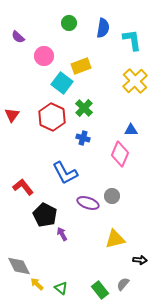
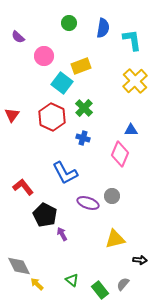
green triangle: moved 11 px right, 8 px up
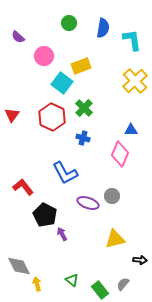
yellow arrow: rotated 32 degrees clockwise
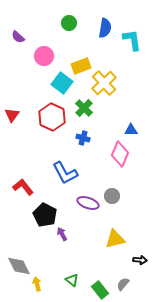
blue semicircle: moved 2 px right
yellow cross: moved 31 px left, 2 px down
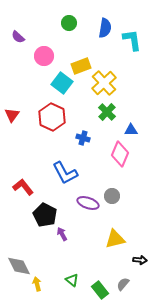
green cross: moved 23 px right, 4 px down
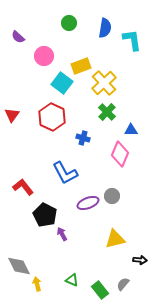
purple ellipse: rotated 40 degrees counterclockwise
green triangle: rotated 16 degrees counterclockwise
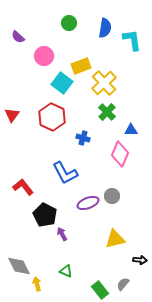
green triangle: moved 6 px left, 9 px up
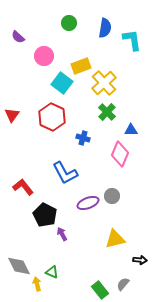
green triangle: moved 14 px left, 1 px down
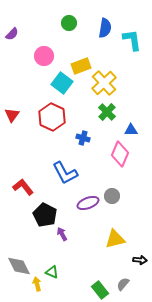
purple semicircle: moved 6 px left, 3 px up; rotated 88 degrees counterclockwise
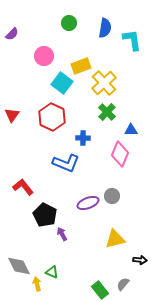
blue cross: rotated 16 degrees counterclockwise
blue L-shape: moved 1 px right, 10 px up; rotated 40 degrees counterclockwise
